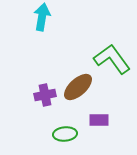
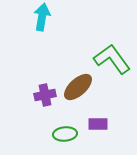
purple rectangle: moved 1 px left, 4 px down
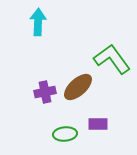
cyan arrow: moved 4 px left, 5 px down; rotated 8 degrees counterclockwise
purple cross: moved 3 px up
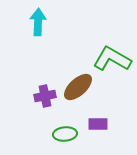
green L-shape: rotated 24 degrees counterclockwise
purple cross: moved 4 px down
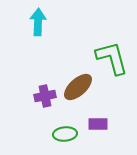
green L-shape: moved 1 px up; rotated 45 degrees clockwise
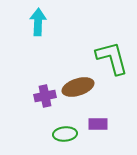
brown ellipse: rotated 24 degrees clockwise
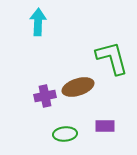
purple rectangle: moved 7 px right, 2 px down
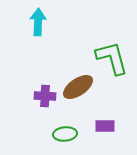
brown ellipse: rotated 16 degrees counterclockwise
purple cross: rotated 15 degrees clockwise
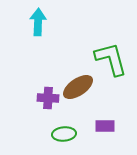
green L-shape: moved 1 px left, 1 px down
purple cross: moved 3 px right, 2 px down
green ellipse: moved 1 px left
